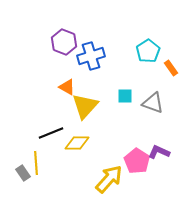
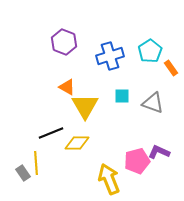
cyan pentagon: moved 2 px right
blue cross: moved 19 px right
cyan square: moved 3 px left
yellow triangle: rotated 12 degrees counterclockwise
pink pentagon: rotated 25 degrees clockwise
yellow arrow: rotated 64 degrees counterclockwise
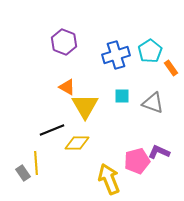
blue cross: moved 6 px right, 1 px up
black line: moved 1 px right, 3 px up
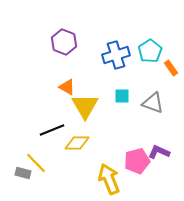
yellow line: rotated 40 degrees counterclockwise
gray rectangle: rotated 42 degrees counterclockwise
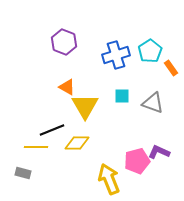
yellow line: moved 16 px up; rotated 45 degrees counterclockwise
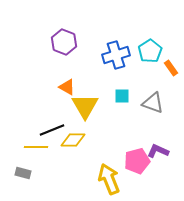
yellow diamond: moved 4 px left, 3 px up
purple L-shape: moved 1 px left, 1 px up
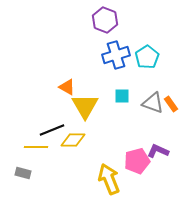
purple hexagon: moved 41 px right, 22 px up
cyan pentagon: moved 3 px left, 6 px down
orange rectangle: moved 36 px down
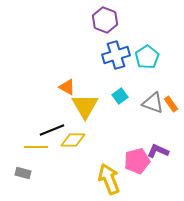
cyan square: moved 2 px left; rotated 35 degrees counterclockwise
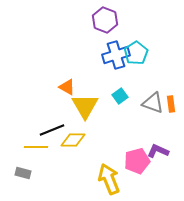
cyan pentagon: moved 11 px left, 4 px up
orange rectangle: rotated 28 degrees clockwise
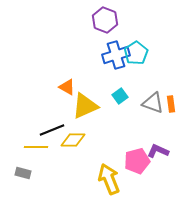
yellow triangle: rotated 36 degrees clockwise
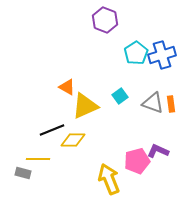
blue cross: moved 46 px right
yellow line: moved 2 px right, 12 px down
